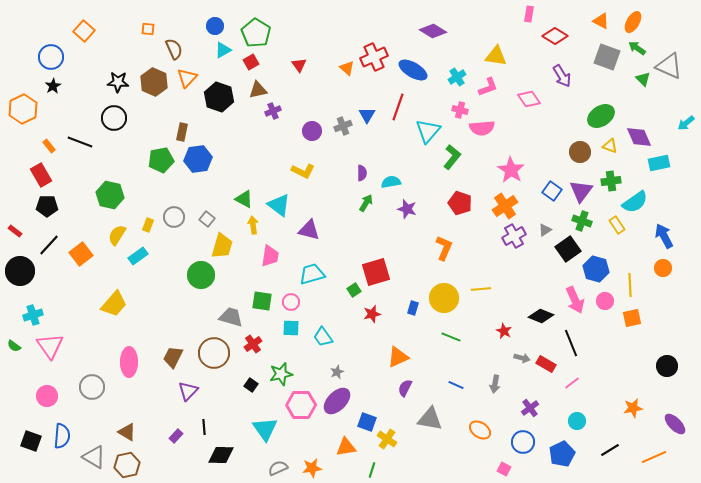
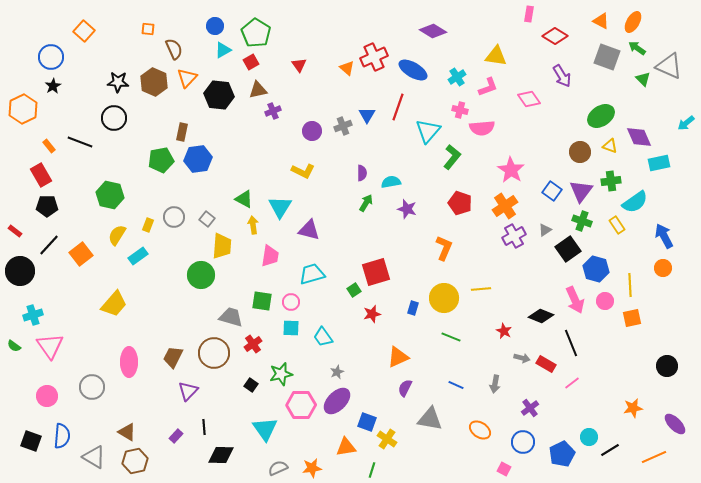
black hexagon at (219, 97): moved 2 px up; rotated 12 degrees counterclockwise
cyan triangle at (279, 205): moved 1 px right, 2 px down; rotated 25 degrees clockwise
yellow trapezoid at (222, 246): rotated 12 degrees counterclockwise
cyan circle at (577, 421): moved 12 px right, 16 px down
brown hexagon at (127, 465): moved 8 px right, 4 px up
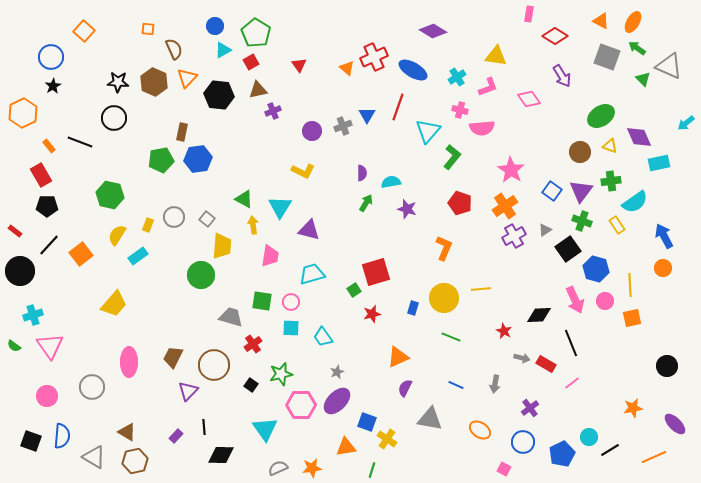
orange hexagon at (23, 109): moved 4 px down
black diamond at (541, 316): moved 2 px left, 1 px up; rotated 25 degrees counterclockwise
brown circle at (214, 353): moved 12 px down
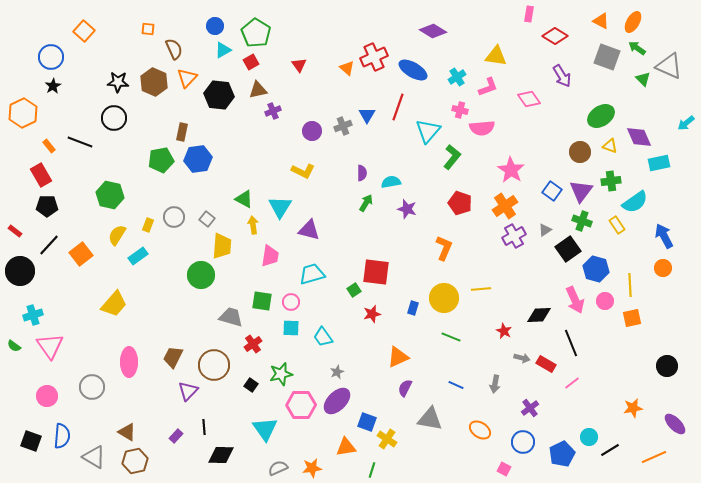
red square at (376, 272): rotated 24 degrees clockwise
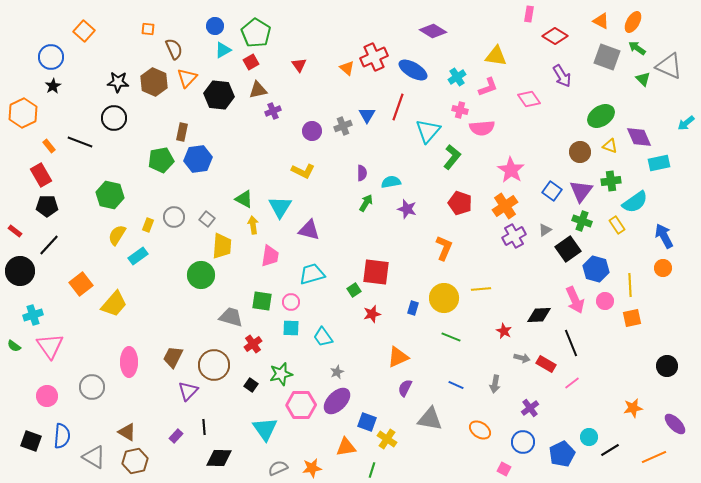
orange square at (81, 254): moved 30 px down
black diamond at (221, 455): moved 2 px left, 3 px down
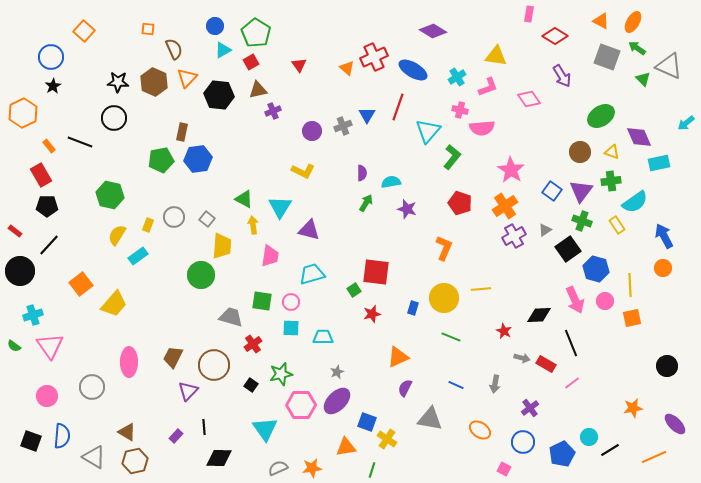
yellow triangle at (610, 146): moved 2 px right, 6 px down
cyan trapezoid at (323, 337): rotated 125 degrees clockwise
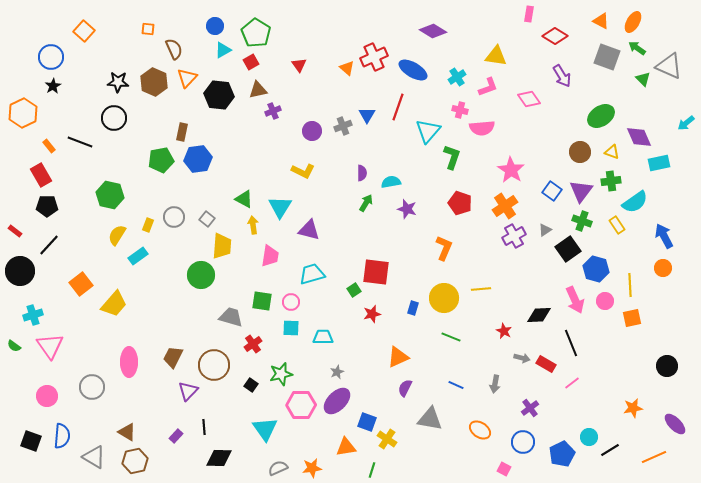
green L-shape at (452, 157): rotated 20 degrees counterclockwise
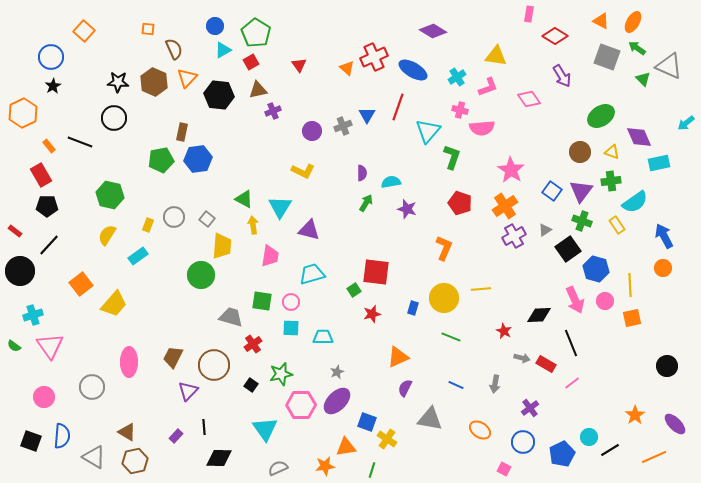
yellow semicircle at (117, 235): moved 10 px left
pink circle at (47, 396): moved 3 px left, 1 px down
orange star at (633, 408): moved 2 px right, 7 px down; rotated 24 degrees counterclockwise
orange star at (312, 468): moved 13 px right, 2 px up
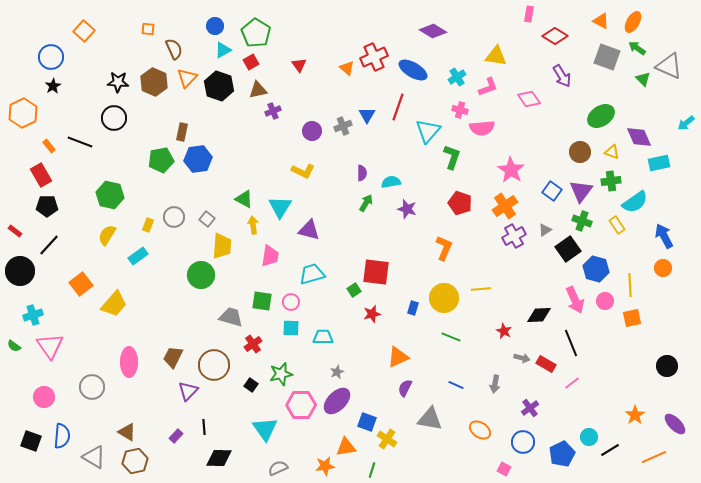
black hexagon at (219, 95): moved 9 px up; rotated 12 degrees clockwise
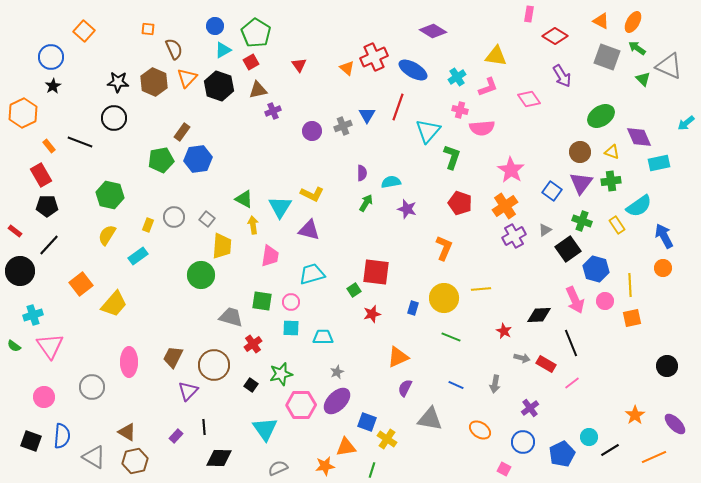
brown rectangle at (182, 132): rotated 24 degrees clockwise
yellow L-shape at (303, 171): moved 9 px right, 23 px down
purple triangle at (581, 191): moved 8 px up
cyan semicircle at (635, 202): moved 4 px right, 4 px down
